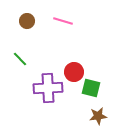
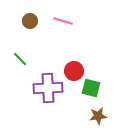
brown circle: moved 3 px right
red circle: moved 1 px up
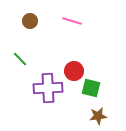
pink line: moved 9 px right
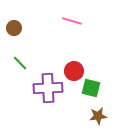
brown circle: moved 16 px left, 7 px down
green line: moved 4 px down
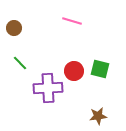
green square: moved 9 px right, 19 px up
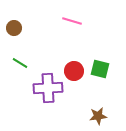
green line: rotated 14 degrees counterclockwise
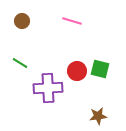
brown circle: moved 8 px right, 7 px up
red circle: moved 3 px right
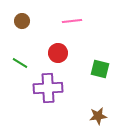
pink line: rotated 24 degrees counterclockwise
red circle: moved 19 px left, 18 px up
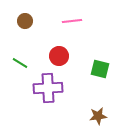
brown circle: moved 3 px right
red circle: moved 1 px right, 3 px down
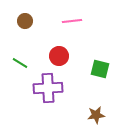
brown star: moved 2 px left, 1 px up
